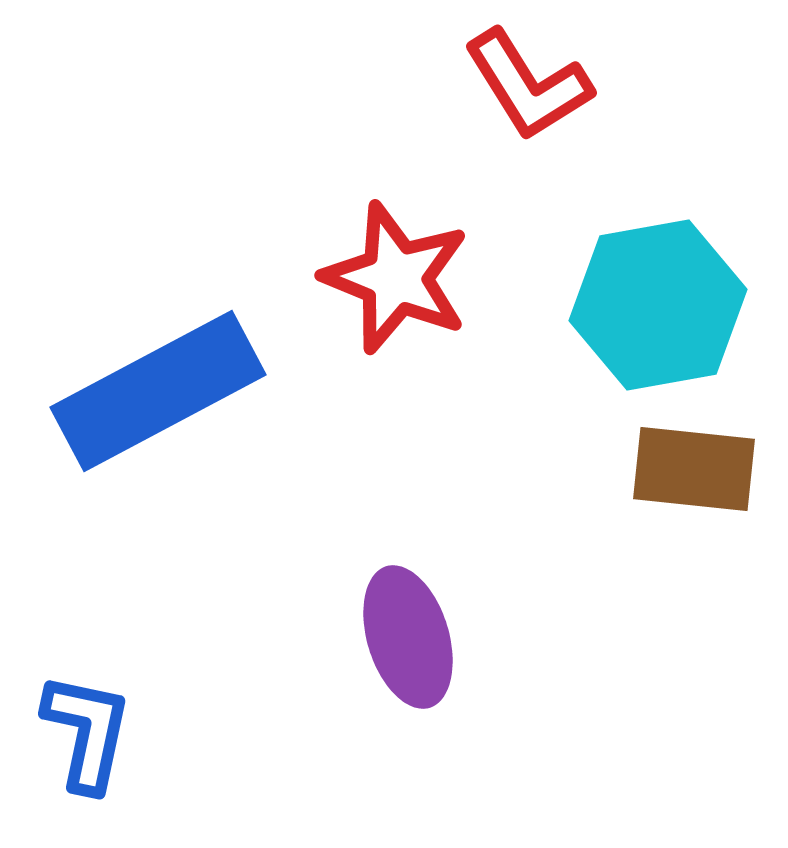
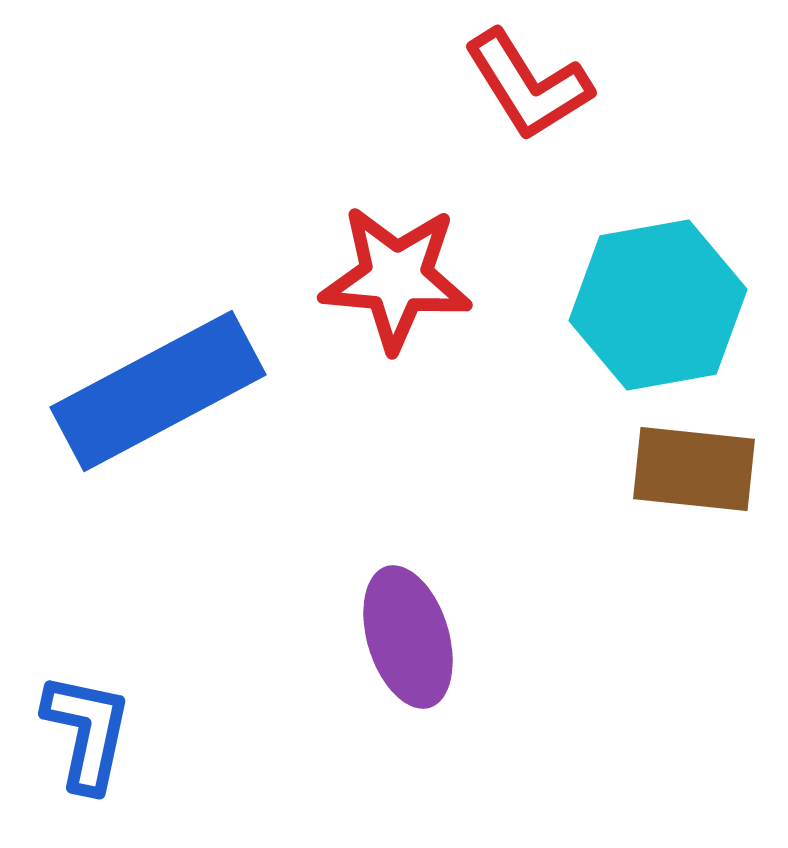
red star: rotated 17 degrees counterclockwise
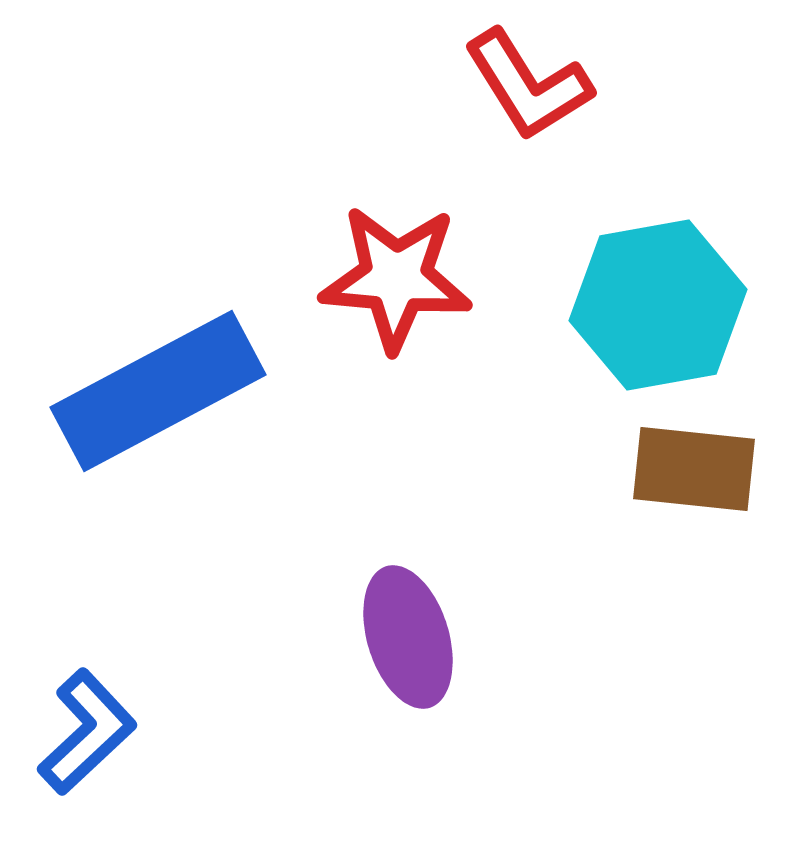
blue L-shape: rotated 35 degrees clockwise
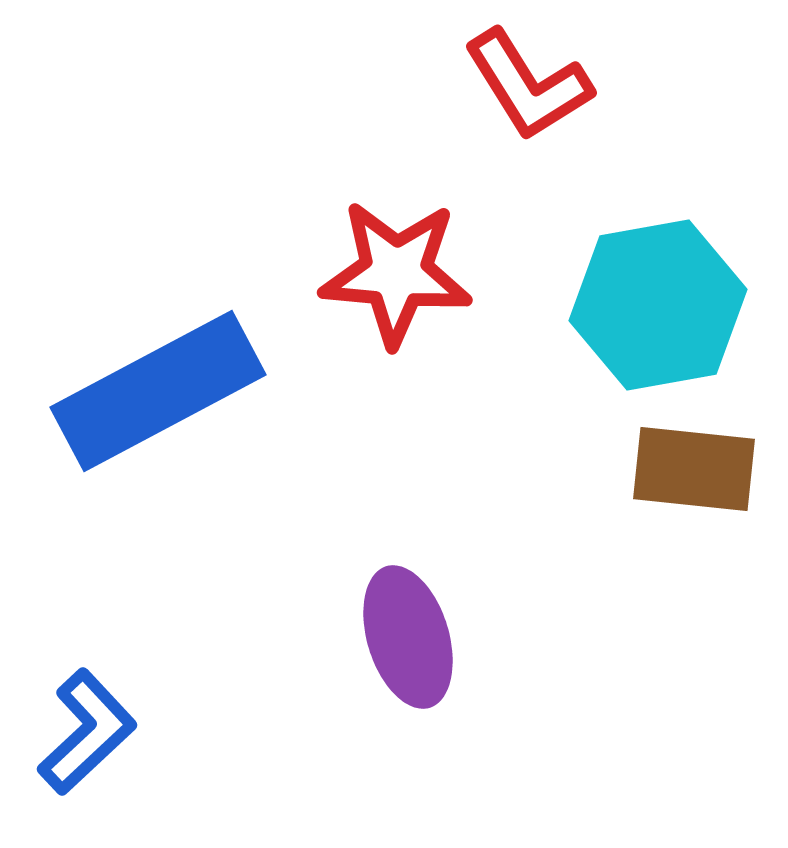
red star: moved 5 px up
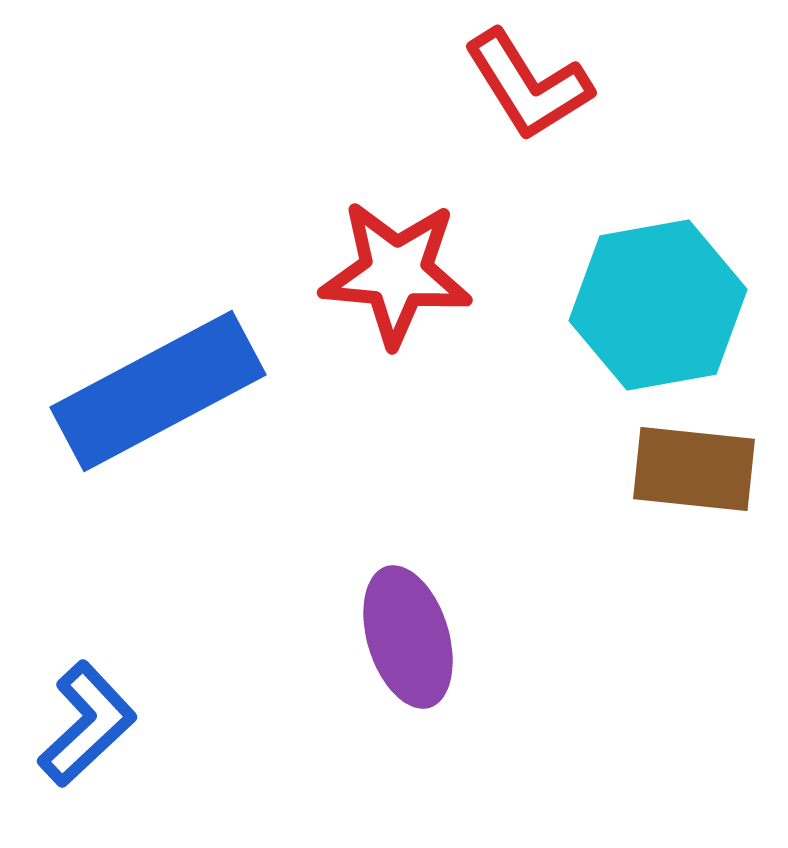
blue L-shape: moved 8 px up
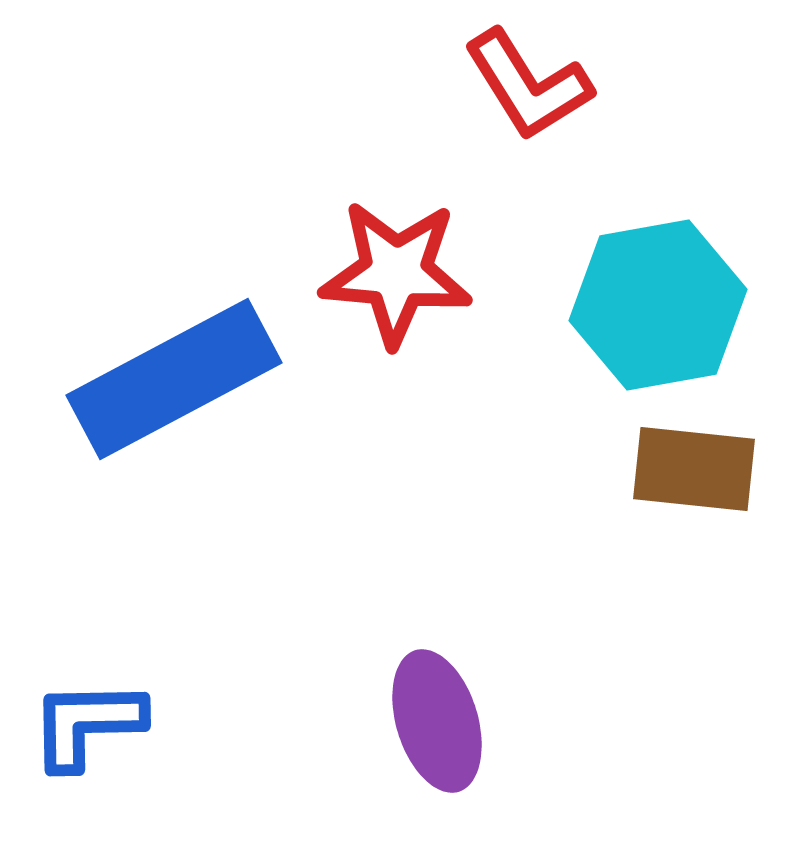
blue rectangle: moved 16 px right, 12 px up
purple ellipse: moved 29 px right, 84 px down
blue L-shape: rotated 138 degrees counterclockwise
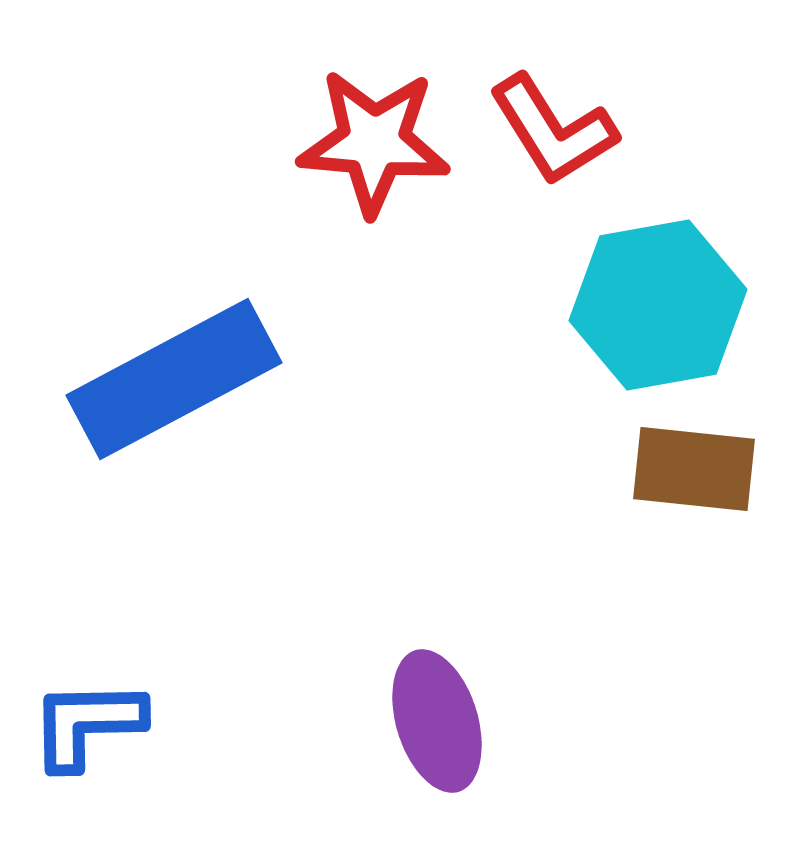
red L-shape: moved 25 px right, 45 px down
red star: moved 22 px left, 131 px up
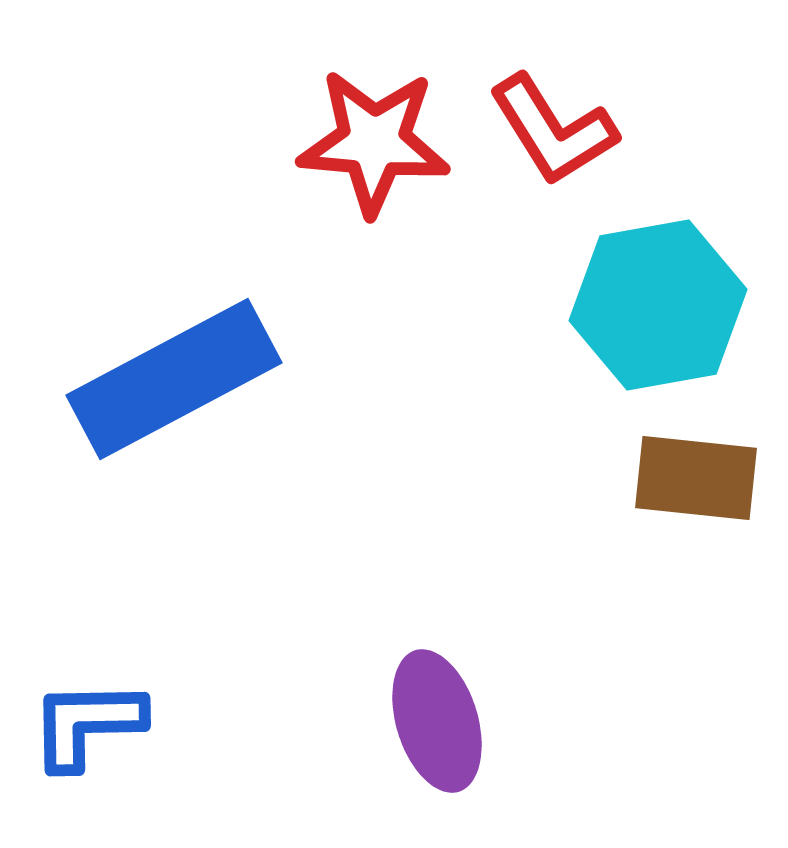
brown rectangle: moved 2 px right, 9 px down
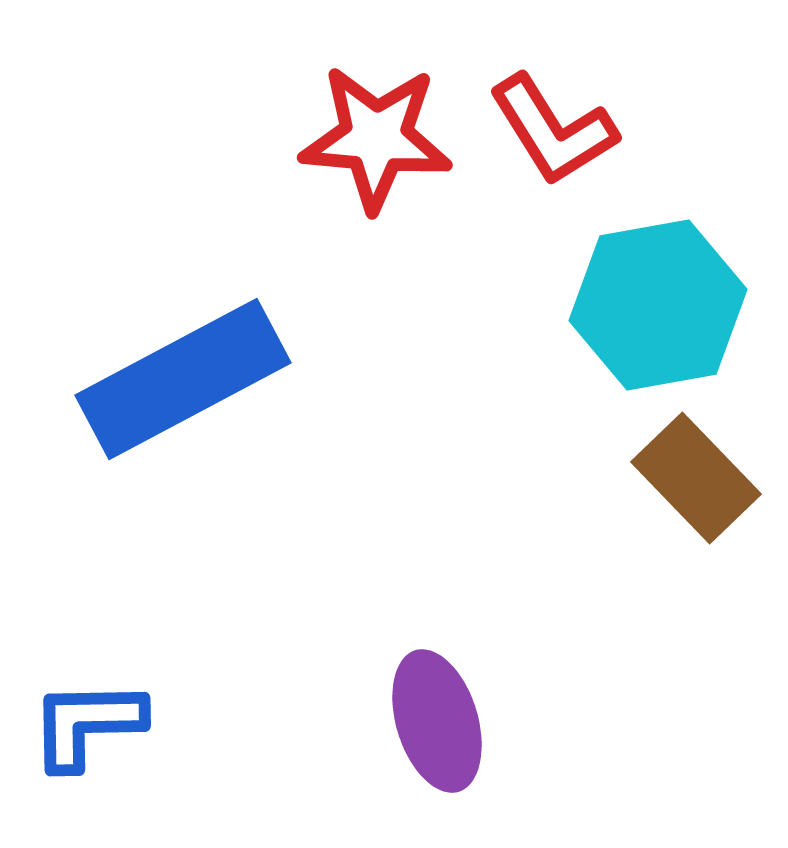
red star: moved 2 px right, 4 px up
blue rectangle: moved 9 px right
brown rectangle: rotated 40 degrees clockwise
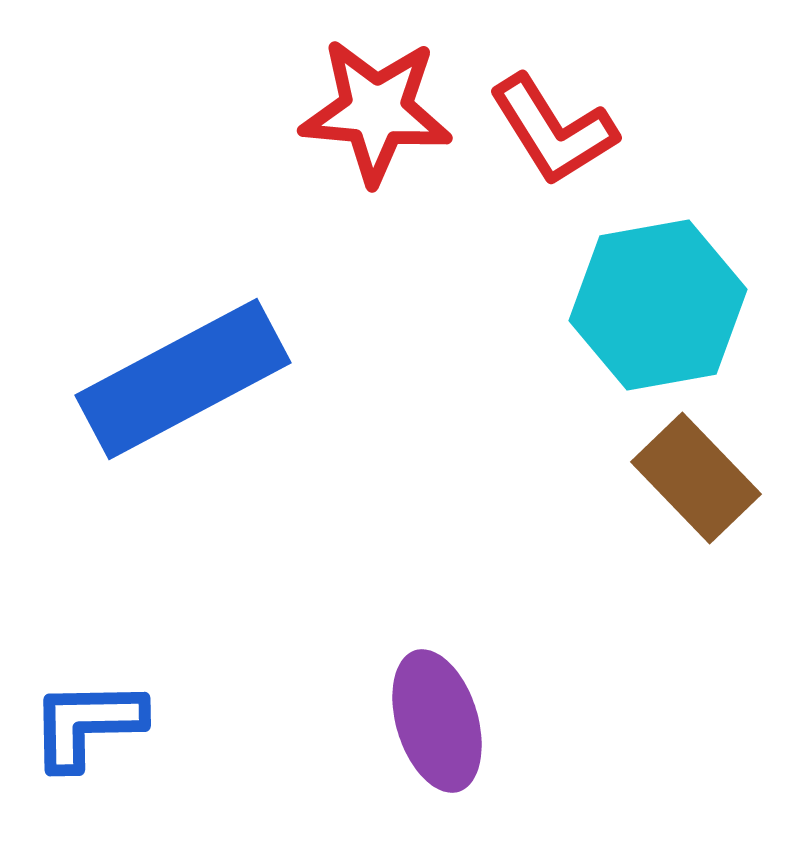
red star: moved 27 px up
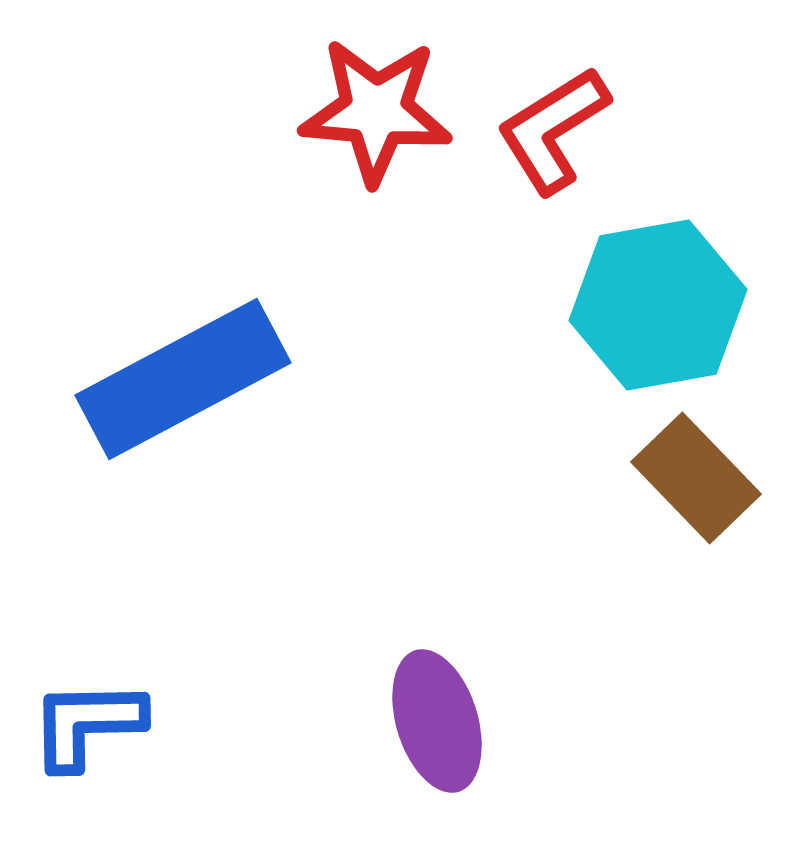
red L-shape: rotated 90 degrees clockwise
